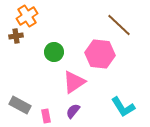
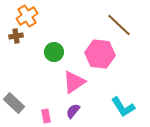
gray rectangle: moved 6 px left, 2 px up; rotated 15 degrees clockwise
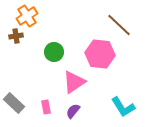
pink rectangle: moved 9 px up
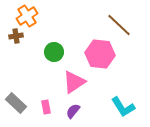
gray rectangle: moved 2 px right
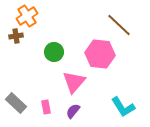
pink triangle: rotated 15 degrees counterclockwise
